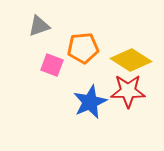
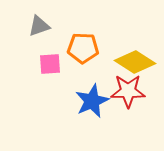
orange pentagon: rotated 8 degrees clockwise
yellow diamond: moved 4 px right, 2 px down
pink square: moved 2 px left, 1 px up; rotated 25 degrees counterclockwise
blue star: moved 2 px right, 1 px up
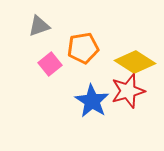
orange pentagon: rotated 12 degrees counterclockwise
pink square: rotated 35 degrees counterclockwise
red star: rotated 16 degrees counterclockwise
blue star: rotated 16 degrees counterclockwise
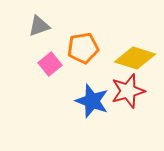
yellow diamond: moved 4 px up; rotated 15 degrees counterclockwise
blue star: rotated 12 degrees counterclockwise
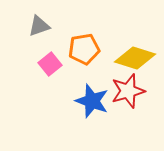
orange pentagon: moved 1 px right, 1 px down
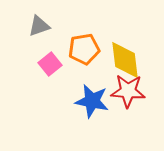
yellow diamond: moved 10 px left, 2 px down; rotated 66 degrees clockwise
red star: rotated 20 degrees clockwise
blue star: rotated 8 degrees counterclockwise
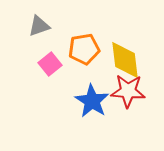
blue star: rotated 20 degrees clockwise
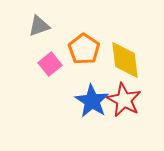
orange pentagon: rotated 28 degrees counterclockwise
red star: moved 4 px left, 9 px down; rotated 24 degrees clockwise
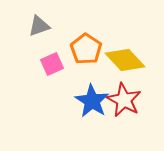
orange pentagon: moved 2 px right
yellow diamond: rotated 36 degrees counterclockwise
pink square: moved 2 px right; rotated 15 degrees clockwise
